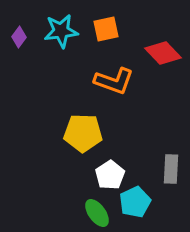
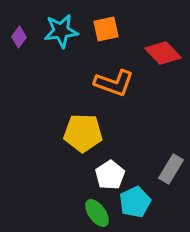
orange L-shape: moved 2 px down
gray rectangle: rotated 28 degrees clockwise
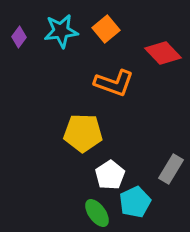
orange square: rotated 28 degrees counterclockwise
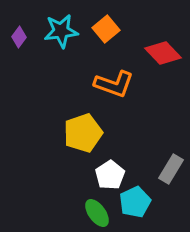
orange L-shape: moved 1 px down
yellow pentagon: rotated 21 degrees counterclockwise
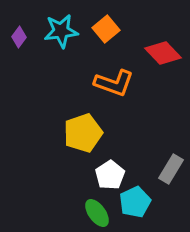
orange L-shape: moved 1 px up
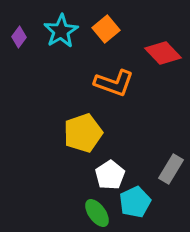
cyan star: rotated 24 degrees counterclockwise
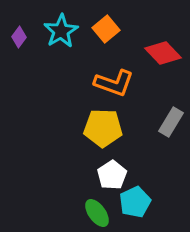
yellow pentagon: moved 20 px right, 5 px up; rotated 21 degrees clockwise
gray rectangle: moved 47 px up
white pentagon: moved 2 px right
